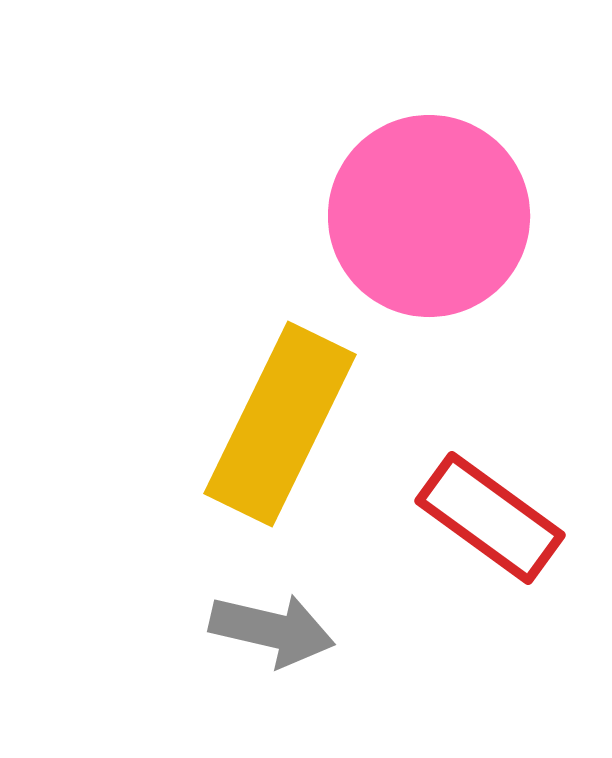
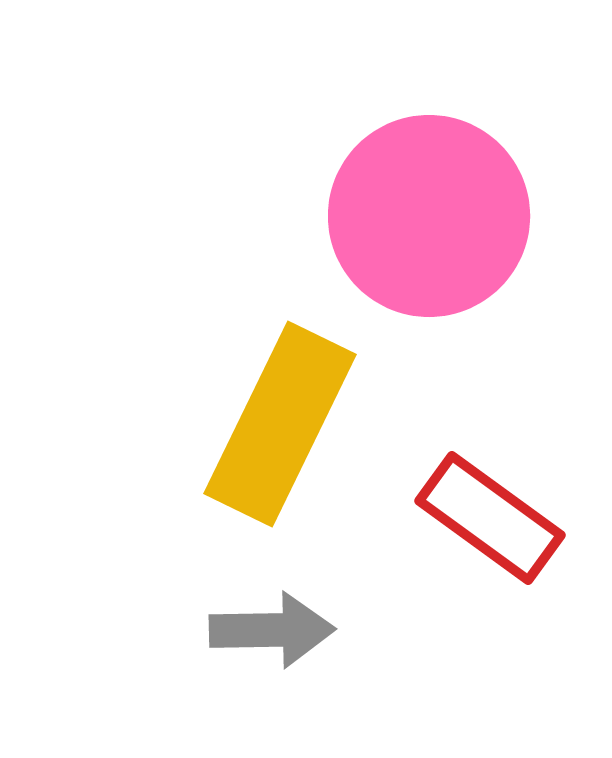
gray arrow: rotated 14 degrees counterclockwise
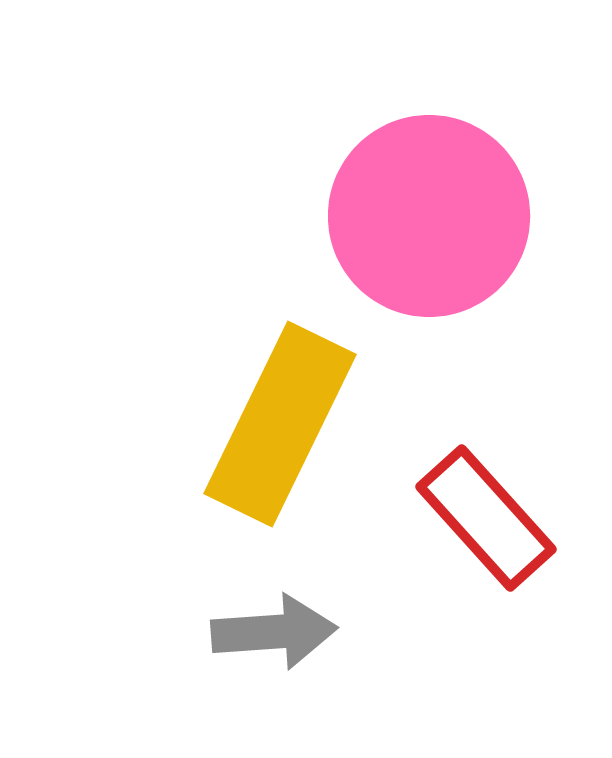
red rectangle: moved 4 px left; rotated 12 degrees clockwise
gray arrow: moved 2 px right, 2 px down; rotated 3 degrees counterclockwise
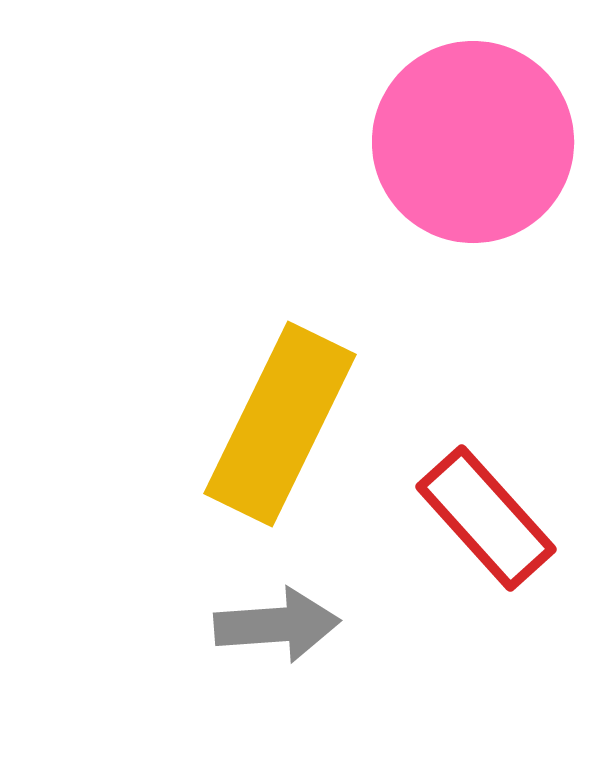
pink circle: moved 44 px right, 74 px up
gray arrow: moved 3 px right, 7 px up
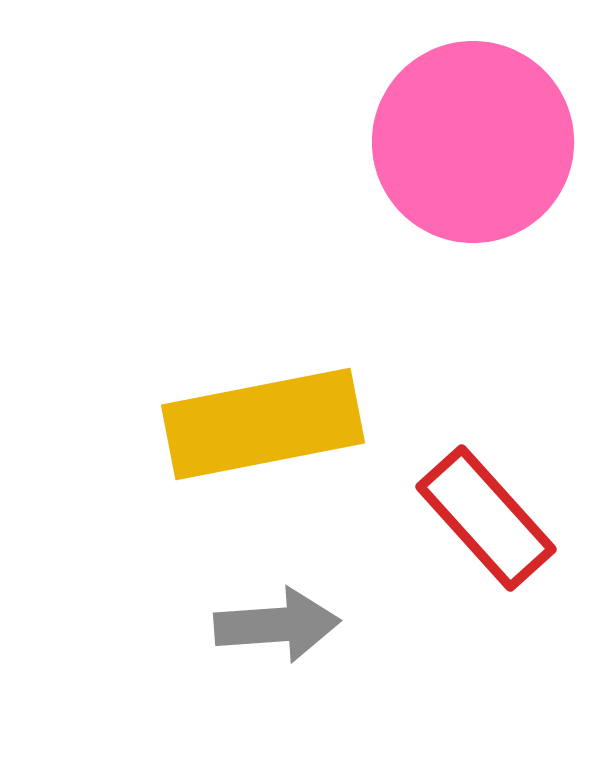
yellow rectangle: moved 17 px left; rotated 53 degrees clockwise
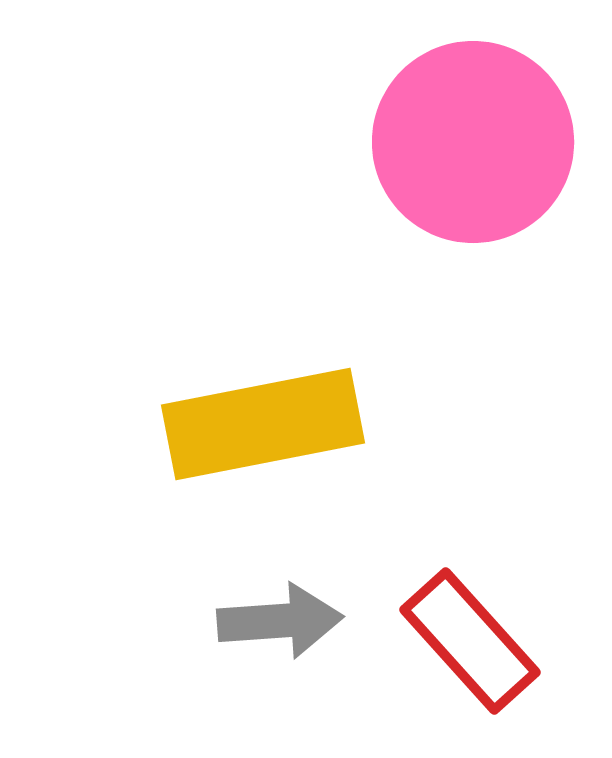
red rectangle: moved 16 px left, 123 px down
gray arrow: moved 3 px right, 4 px up
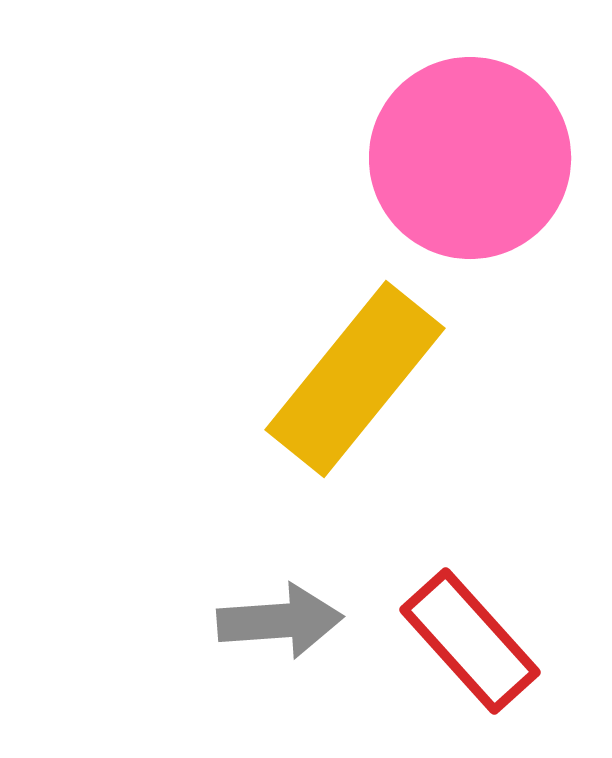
pink circle: moved 3 px left, 16 px down
yellow rectangle: moved 92 px right, 45 px up; rotated 40 degrees counterclockwise
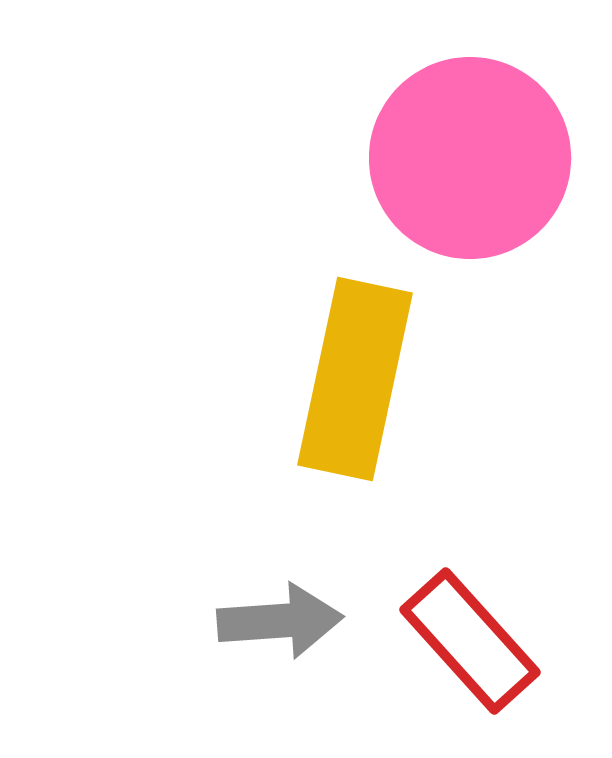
yellow rectangle: rotated 27 degrees counterclockwise
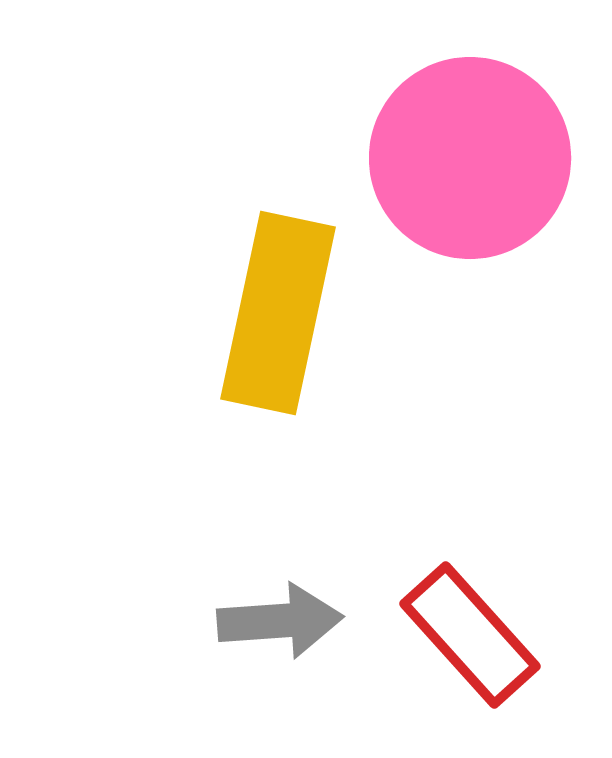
yellow rectangle: moved 77 px left, 66 px up
red rectangle: moved 6 px up
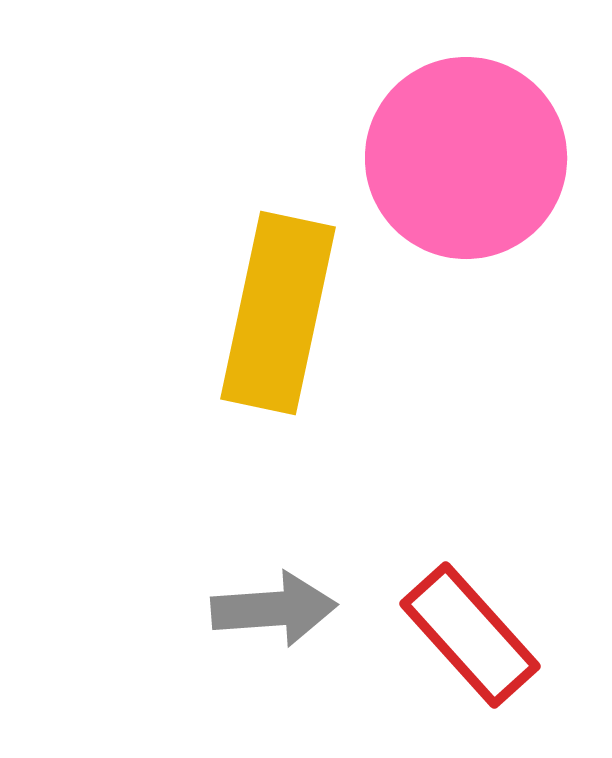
pink circle: moved 4 px left
gray arrow: moved 6 px left, 12 px up
